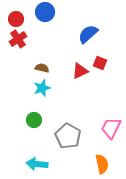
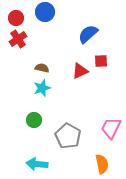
red circle: moved 1 px up
red square: moved 1 px right, 2 px up; rotated 24 degrees counterclockwise
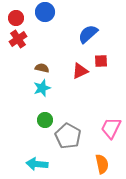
green circle: moved 11 px right
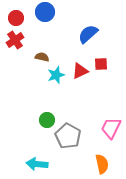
red cross: moved 3 px left, 1 px down
red square: moved 3 px down
brown semicircle: moved 11 px up
cyan star: moved 14 px right, 13 px up
green circle: moved 2 px right
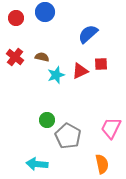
red cross: moved 17 px down; rotated 18 degrees counterclockwise
